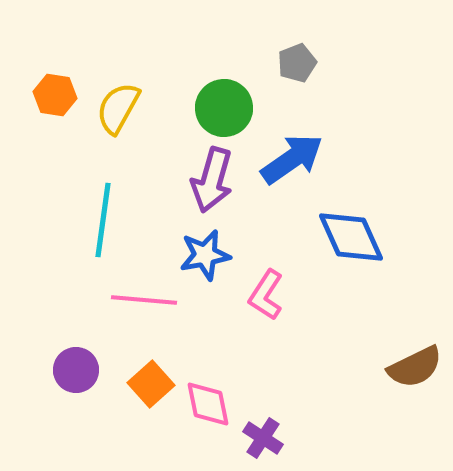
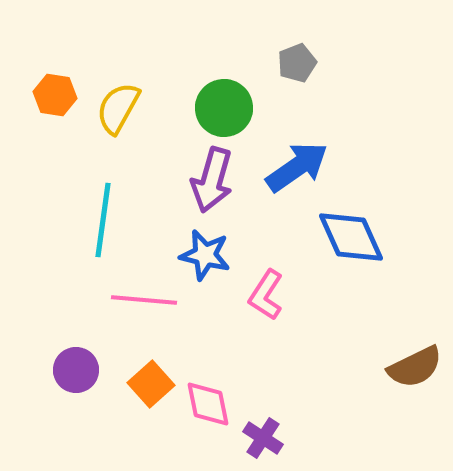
blue arrow: moved 5 px right, 8 px down
blue star: rotated 24 degrees clockwise
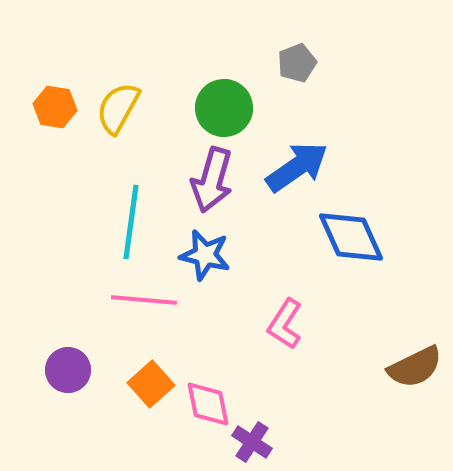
orange hexagon: moved 12 px down
cyan line: moved 28 px right, 2 px down
pink L-shape: moved 19 px right, 29 px down
purple circle: moved 8 px left
purple cross: moved 11 px left, 4 px down
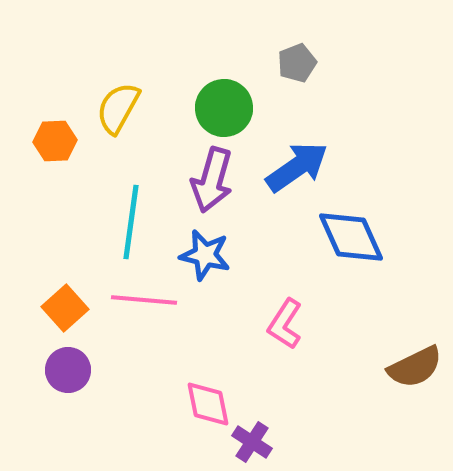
orange hexagon: moved 34 px down; rotated 12 degrees counterclockwise
orange square: moved 86 px left, 76 px up
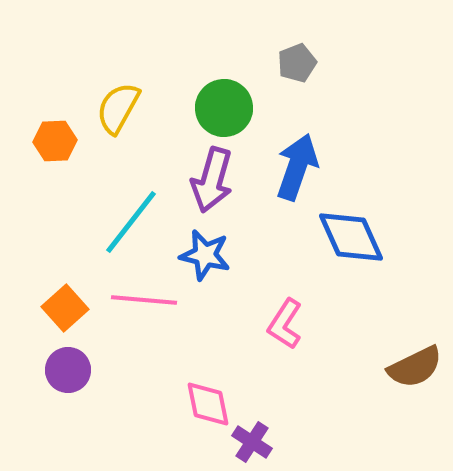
blue arrow: rotated 36 degrees counterclockwise
cyan line: rotated 30 degrees clockwise
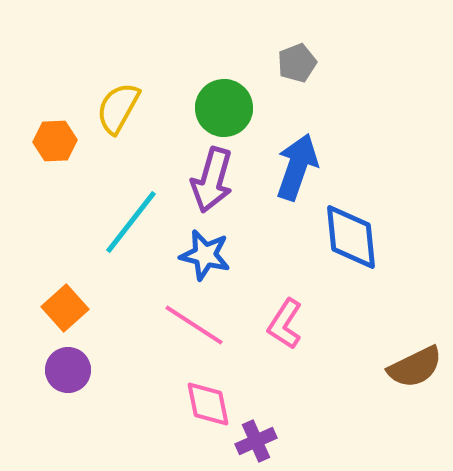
blue diamond: rotated 18 degrees clockwise
pink line: moved 50 px right, 25 px down; rotated 28 degrees clockwise
purple cross: moved 4 px right, 1 px up; rotated 33 degrees clockwise
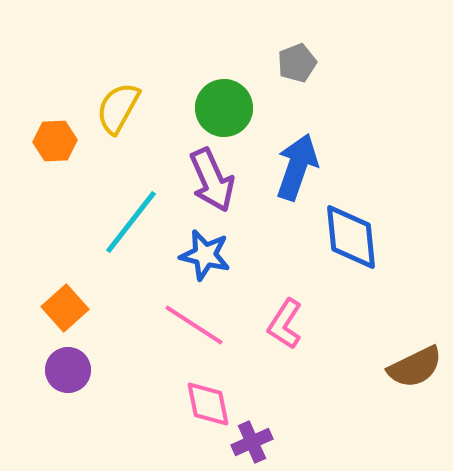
purple arrow: rotated 40 degrees counterclockwise
purple cross: moved 4 px left, 1 px down
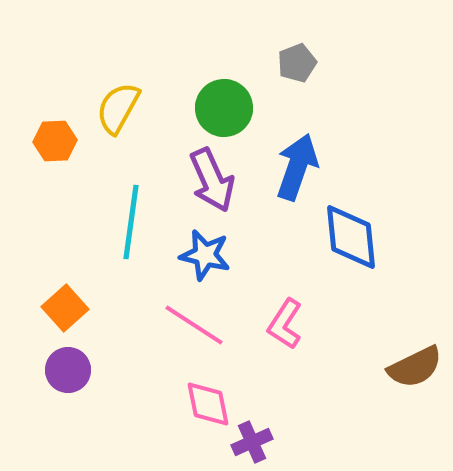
cyan line: rotated 30 degrees counterclockwise
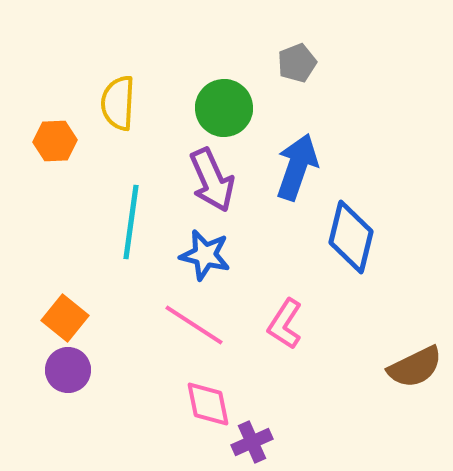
yellow semicircle: moved 5 px up; rotated 26 degrees counterclockwise
blue diamond: rotated 20 degrees clockwise
orange square: moved 10 px down; rotated 9 degrees counterclockwise
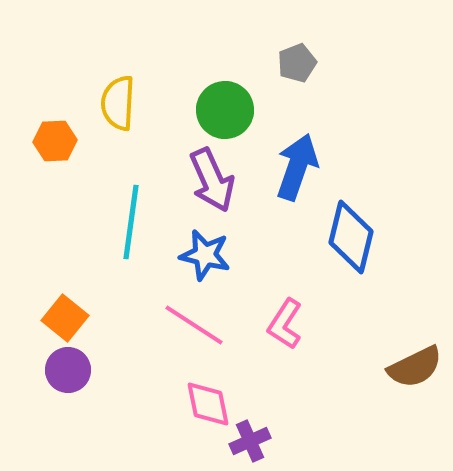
green circle: moved 1 px right, 2 px down
purple cross: moved 2 px left, 1 px up
